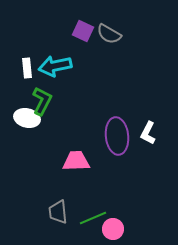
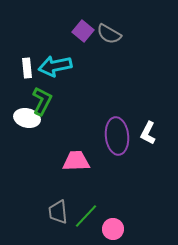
purple square: rotated 15 degrees clockwise
green line: moved 7 px left, 2 px up; rotated 24 degrees counterclockwise
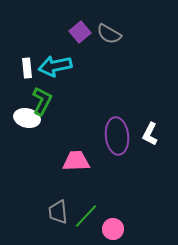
purple square: moved 3 px left, 1 px down; rotated 10 degrees clockwise
white L-shape: moved 2 px right, 1 px down
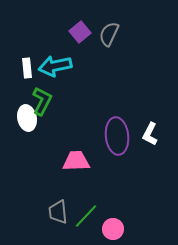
gray semicircle: rotated 85 degrees clockwise
white ellipse: rotated 65 degrees clockwise
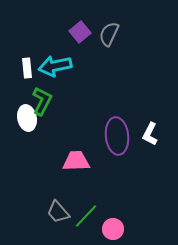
gray trapezoid: rotated 35 degrees counterclockwise
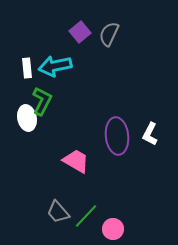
pink trapezoid: rotated 32 degrees clockwise
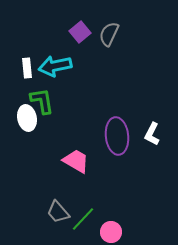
green L-shape: rotated 36 degrees counterclockwise
white L-shape: moved 2 px right
green line: moved 3 px left, 3 px down
pink circle: moved 2 px left, 3 px down
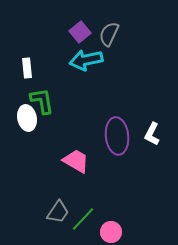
cyan arrow: moved 31 px right, 6 px up
gray trapezoid: rotated 105 degrees counterclockwise
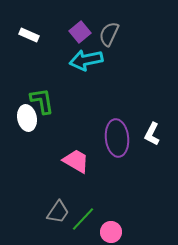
white rectangle: moved 2 px right, 33 px up; rotated 60 degrees counterclockwise
purple ellipse: moved 2 px down
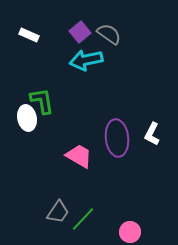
gray semicircle: rotated 100 degrees clockwise
pink trapezoid: moved 3 px right, 5 px up
pink circle: moved 19 px right
